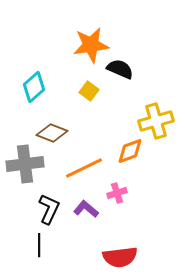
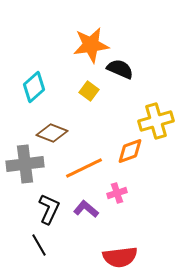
black line: rotated 30 degrees counterclockwise
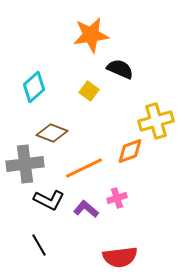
orange star: moved 10 px up
pink cross: moved 5 px down
black L-shape: moved 9 px up; rotated 92 degrees clockwise
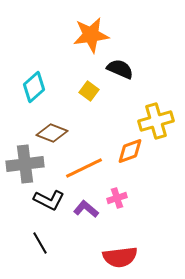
black line: moved 1 px right, 2 px up
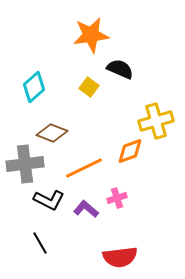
yellow square: moved 4 px up
